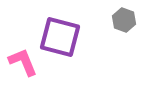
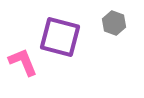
gray hexagon: moved 10 px left, 3 px down
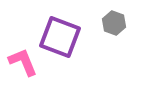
purple square: rotated 6 degrees clockwise
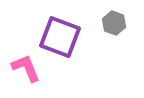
pink L-shape: moved 3 px right, 6 px down
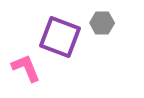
gray hexagon: moved 12 px left; rotated 20 degrees counterclockwise
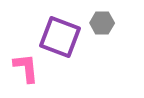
pink L-shape: rotated 16 degrees clockwise
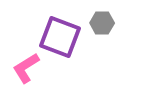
pink L-shape: rotated 116 degrees counterclockwise
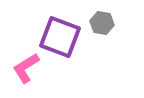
gray hexagon: rotated 10 degrees clockwise
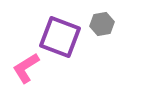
gray hexagon: moved 1 px down; rotated 20 degrees counterclockwise
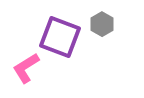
gray hexagon: rotated 20 degrees counterclockwise
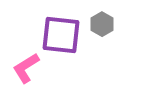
purple square: moved 1 px right, 2 px up; rotated 15 degrees counterclockwise
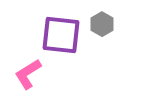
pink L-shape: moved 2 px right, 6 px down
